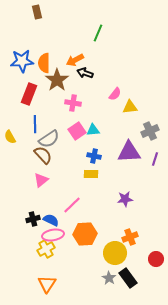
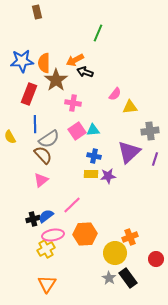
black arrow: moved 1 px up
brown star: moved 1 px left
gray cross: rotated 18 degrees clockwise
purple triangle: rotated 40 degrees counterclockwise
purple star: moved 17 px left, 23 px up
blue semicircle: moved 5 px left, 4 px up; rotated 63 degrees counterclockwise
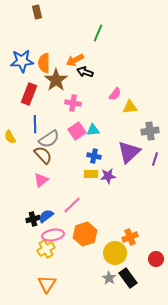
orange hexagon: rotated 15 degrees counterclockwise
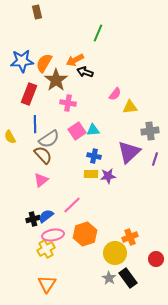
orange semicircle: rotated 30 degrees clockwise
pink cross: moved 5 px left
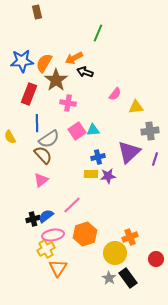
orange arrow: moved 1 px left, 2 px up
yellow triangle: moved 6 px right
blue line: moved 2 px right, 1 px up
blue cross: moved 4 px right, 1 px down; rotated 24 degrees counterclockwise
orange triangle: moved 11 px right, 16 px up
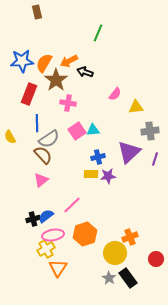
orange arrow: moved 5 px left, 3 px down
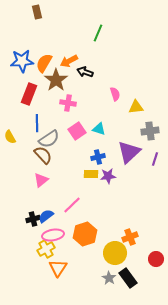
pink semicircle: rotated 56 degrees counterclockwise
cyan triangle: moved 6 px right, 1 px up; rotated 24 degrees clockwise
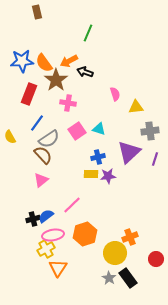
green line: moved 10 px left
orange semicircle: rotated 66 degrees counterclockwise
blue line: rotated 36 degrees clockwise
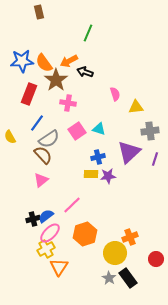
brown rectangle: moved 2 px right
pink ellipse: moved 3 px left, 2 px up; rotated 35 degrees counterclockwise
orange triangle: moved 1 px right, 1 px up
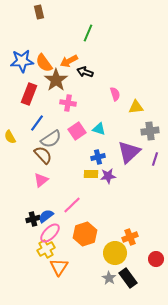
gray semicircle: moved 2 px right
